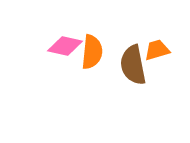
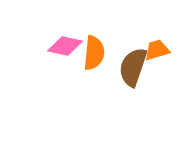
orange semicircle: moved 2 px right, 1 px down
brown semicircle: moved 2 px down; rotated 30 degrees clockwise
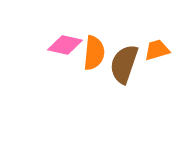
pink diamond: moved 1 px up
brown semicircle: moved 9 px left, 3 px up
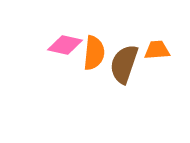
orange trapezoid: rotated 12 degrees clockwise
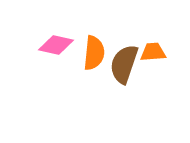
pink diamond: moved 9 px left
orange trapezoid: moved 4 px left, 2 px down
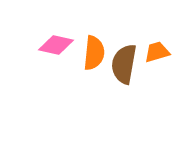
orange trapezoid: moved 4 px right; rotated 12 degrees counterclockwise
brown semicircle: rotated 9 degrees counterclockwise
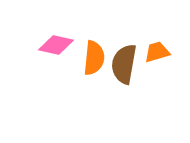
orange semicircle: moved 5 px down
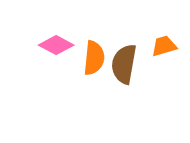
pink diamond: rotated 16 degrees clockwise
orange trapezoid: moved 7 px right, 6 px up
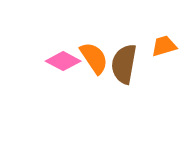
pink diamond: moved 7 px right, 16 px down
orange semicircle: rotated 40 degrees counterclockwise
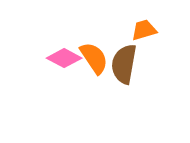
orange trapezoid: moved 20 px left, 16 px up
pink diamond: moved 1 px right, 3 px up
